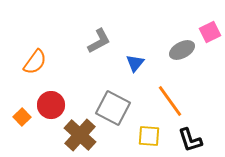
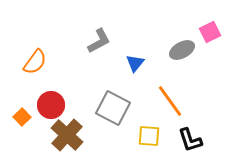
brown cross: moved 13 px left
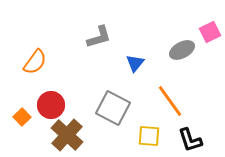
gray L-shape: moved 4 px up; rotated 12 degrees clockwise
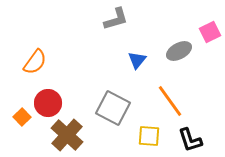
gray L-shape: moved 17 px right, 18 px up
gray ellipse: moved 3 px left, 1 px down
blue triangle: moved 2 px right, 3 px up
red circle: moved 3 px left, 2 px up
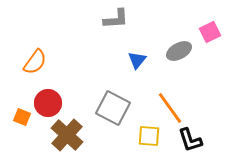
gray L-shape: rotated 12 degrees clockwise
orange line: moved 7 px down
orange square: rotated 24 degrees counterclockwise
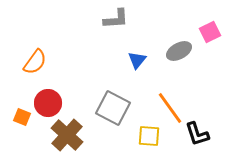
black L-shape: moved 7 px right, 6 px up
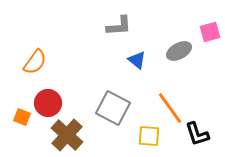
gray L-shape: moved 3 px right, 7 px down
pink square: rotated 10 degrees clockwise
blue triangle: rotated 30 degrees counterclockwise
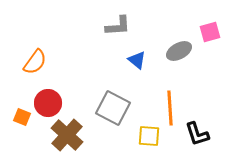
gray L-shape: moved 1 px left
orange line: rotated 32 degrees clockwise
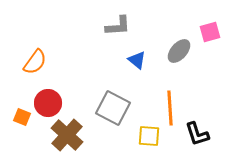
gray ellipse: rotated 20 degrees counterclockwise
